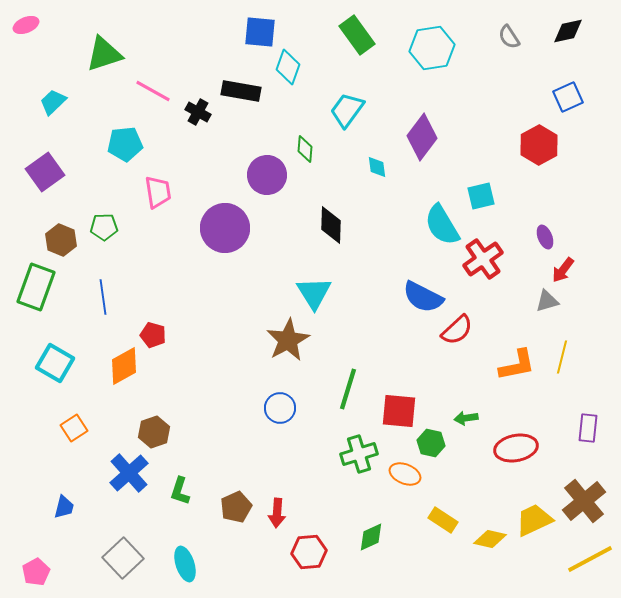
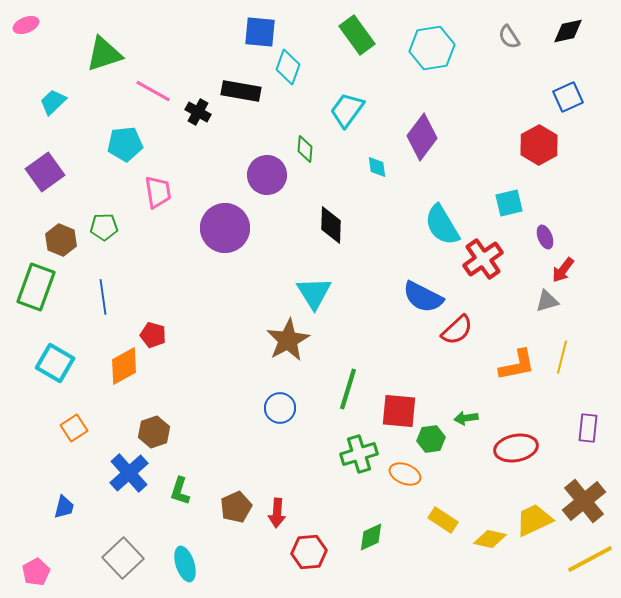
cyan square at (481, 196): moved 28 px right, 7 px down
green hexagon at (431, 443): moved 4 px up; rotated 20 degrees counterclockwise
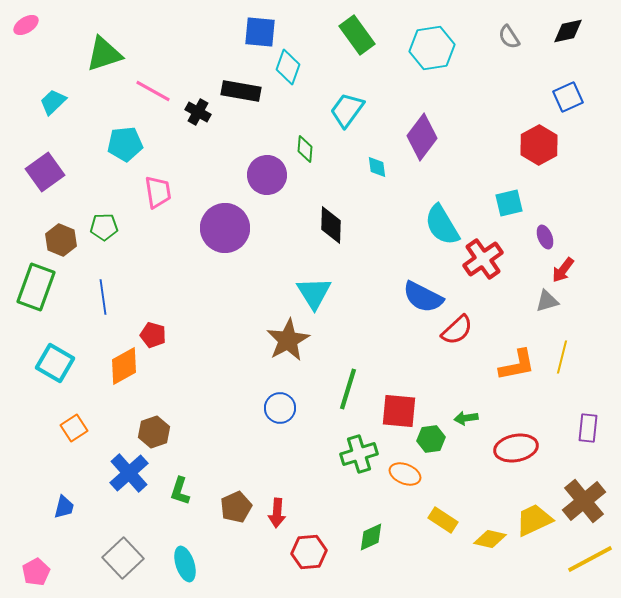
pink ellipse at (26, 25): rotated 10 degrees counterclockwise
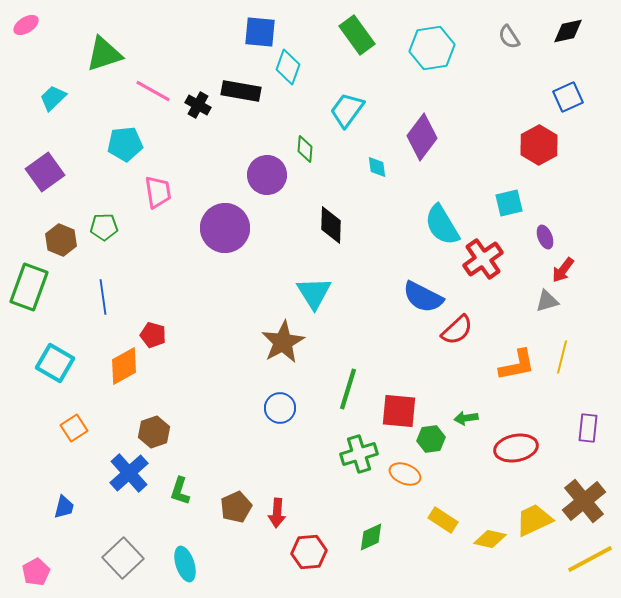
cyan trapezoid at (53, 102): moved 4 px up
black cross at (198, 112): moved 7 px up
green rectangle at (36, 287): moved 7 px left
brown star at (288, 340): moved 5 px left, 2 px down
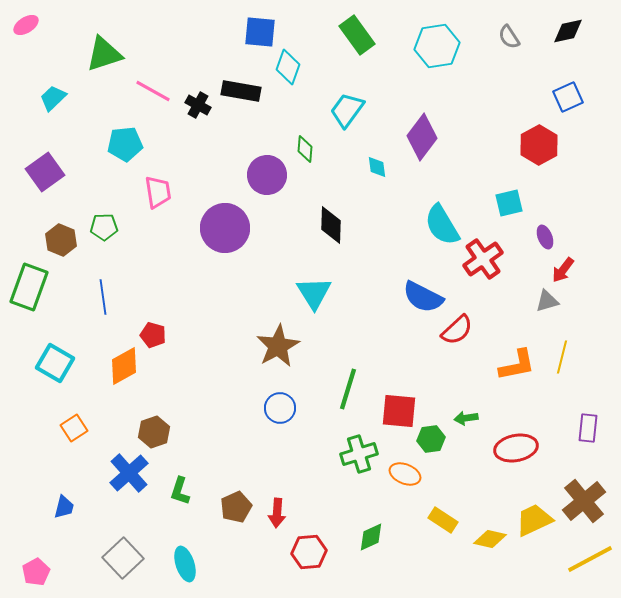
cyan hexagon at (432, 48): moved 5 px right, 2 px up
brown star at (283, 342): moved 5 px left, 4 px down
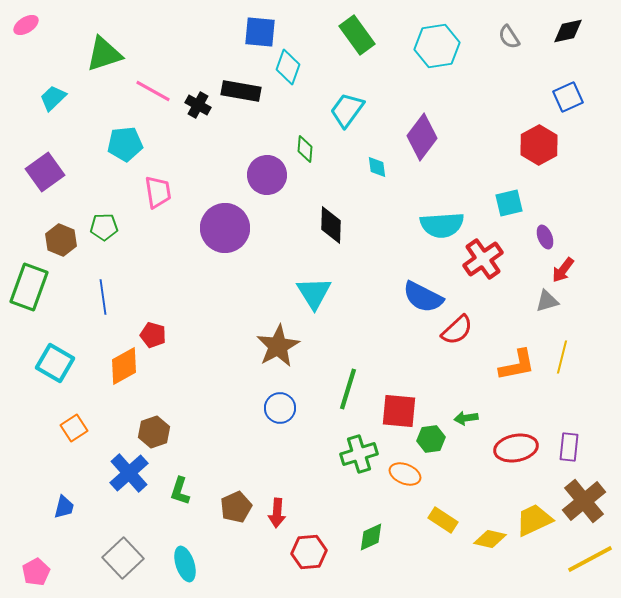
cyan semicircle at (442, 225): rotated 63 degrees counterclockwise
purple rectangle at (588, 428): moved 19 px left, 19 px down
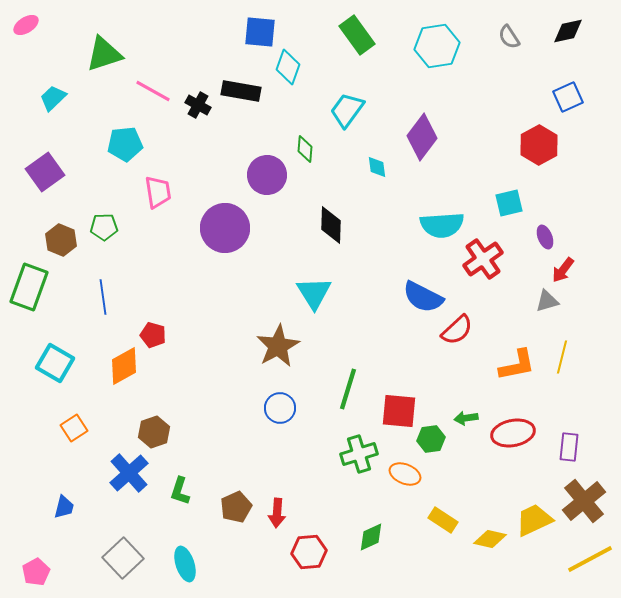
red ellipse at (516, 448): moved 3 px left, 15 px up
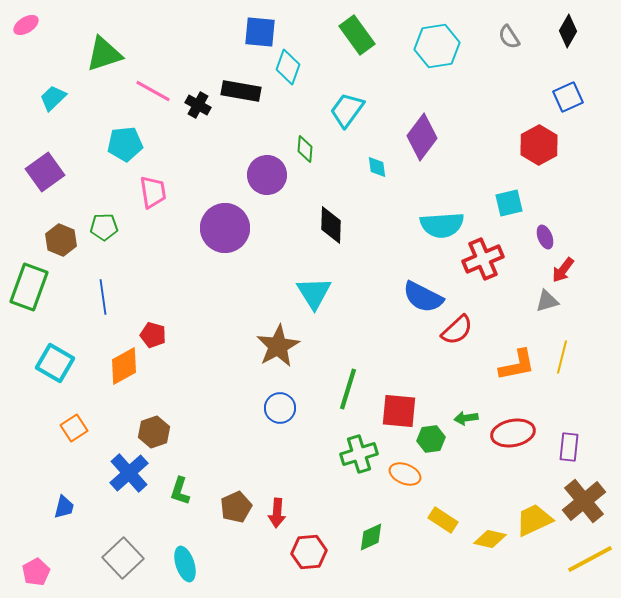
black diamond at (568, 31): rotated 48 degrees counterclockwise
pink trapezoid at (158, 192): moved 5 px left
red cross at (483, 259): rotated 12 degrees clockwise
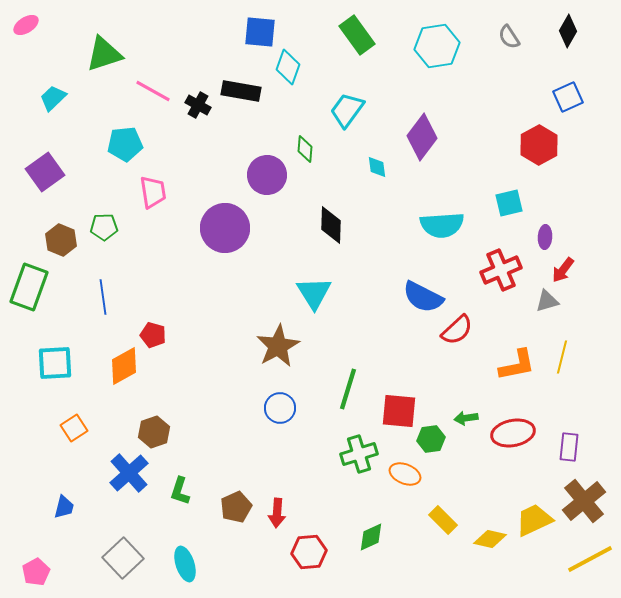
purple ellipse at (545, 237): rotated 25 degrees clockwise
red cross at (483, 259): moved 18 px right, 11 px down
cyan square at (55, 363): rotated 33 degrees counterclockwise
yellow rectangle at (443, 520): rotated 12 degrees clockwise
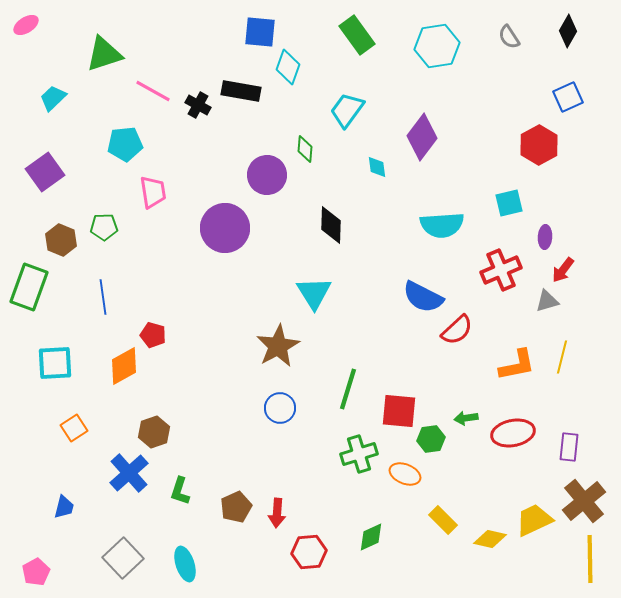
yellow line at (590, 559): rotated 63 degrees counterclockwise
